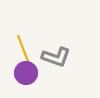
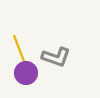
yellow line: moved 4 px left
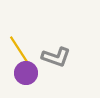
yellow line: rotated 12 degrees counterclockwise
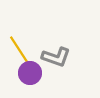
purple circle: moved 4 px right
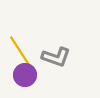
purple circle: moved 5 px left, 2 px down
